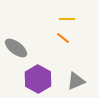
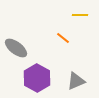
yellow line: moved 13 px right, 4 px up
purple hexagon: moved 1 px left, 1 px up
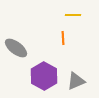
yellow line: moved 7 px left
orange line: rotated 48 degrees clockwise
purple hexagon: moved 7 px right, 2 px up
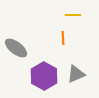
gray triangle: moved 7 px up
